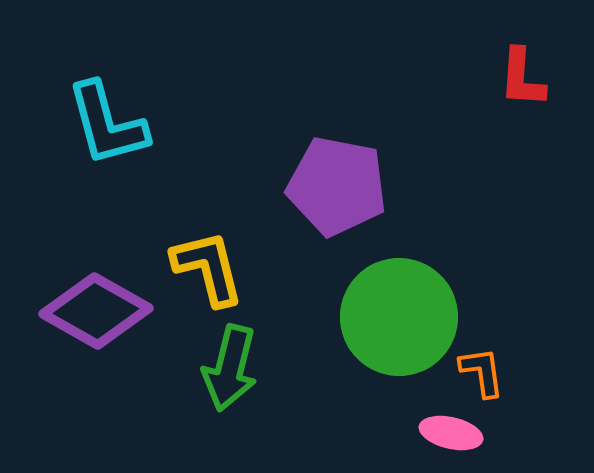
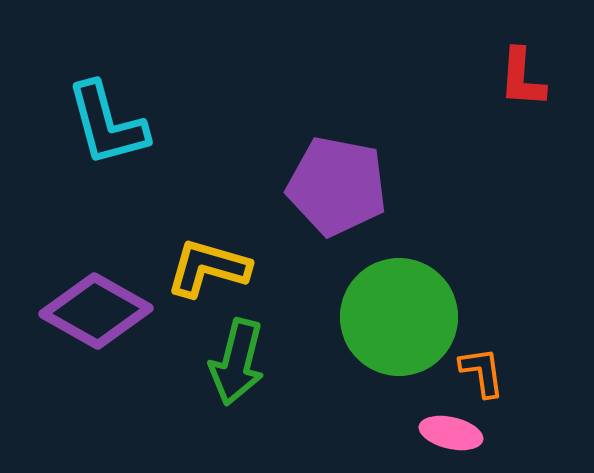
yellow L-shape: rotated 60 degrees counterclockwise
green arrow: moved 7 px right, 6 px up
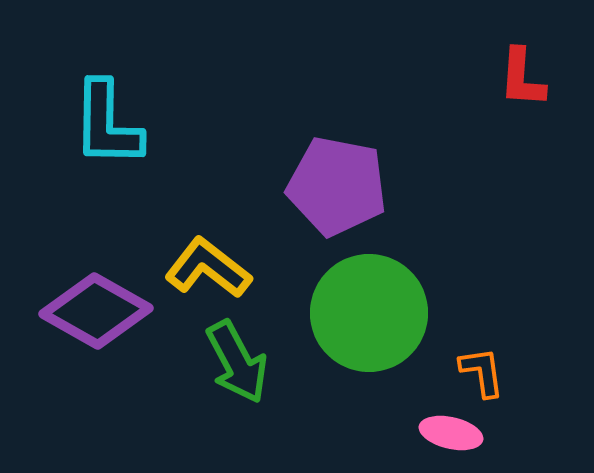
cyan L-shape: rotated 16 degrees clockwise
yellow L-shape: rotated 22 degrees clockwise
green circle: moved 30 px left, 4 px up
green arrow: rotated 42 degrees counterclockwise
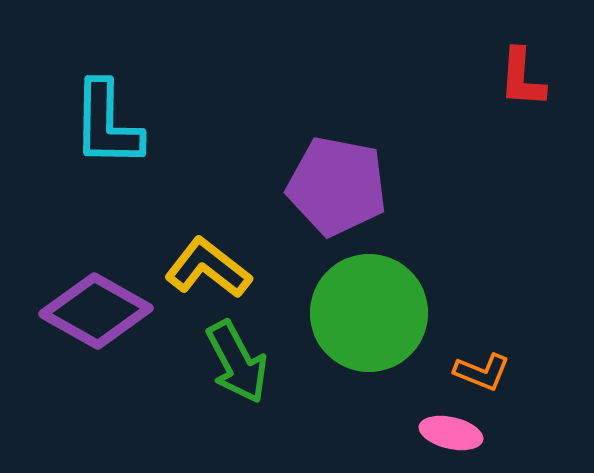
orange L-shape: rotated 120 degrees clockwise
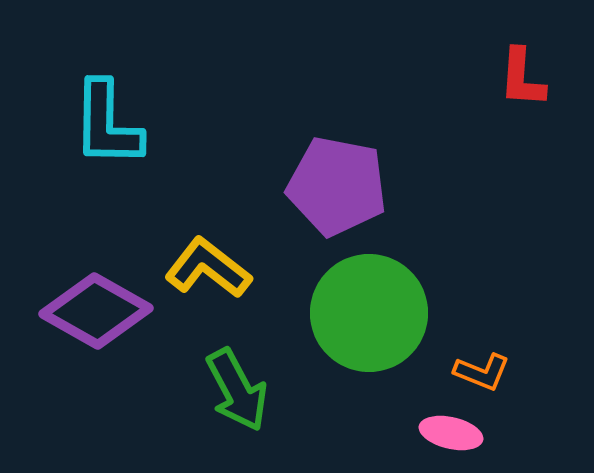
green arrow: moved 28 px down
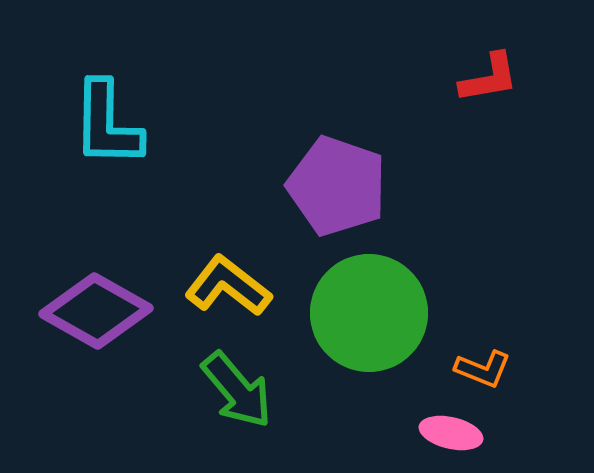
red L-shape: moved 33 px left; rotated 104 degrees counterclockwise
purple pentagon: rotated 8 degrees clockwise
yellow L-shape: moved 20 px right, 18 px down
orange L-shape: moved 1 px right, 3 px up
green arrow: rotated 12 degrees counterclockwise
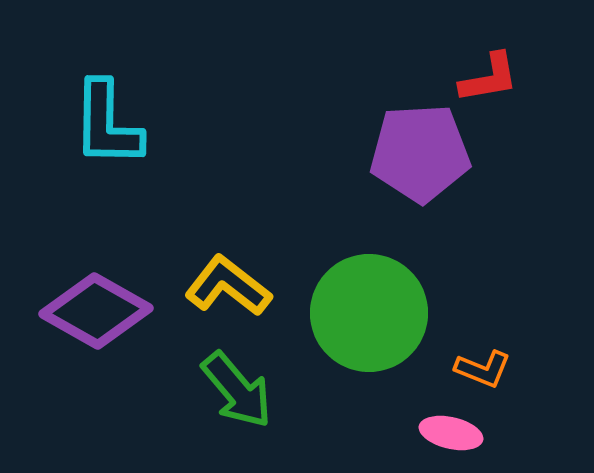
purple pentagon: moved 83 px right, 33 px up; rotated 22 degrees counterclockwise
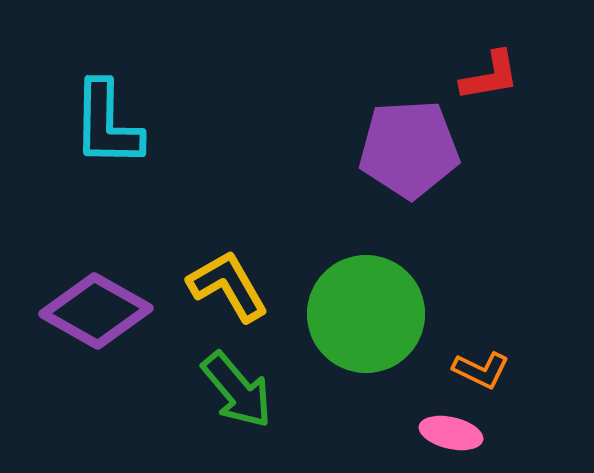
red L-shape: moved 1 px right, 2 px up
purple pentagon: moved 11 px left, 4 px up
yellow L-shape: rotated 22 degrees clockwise
green circle: moved 3 px left, 1 px down
orange L-shape: moved 2 px left, 1 px down; rotated 4 degrees clockwise
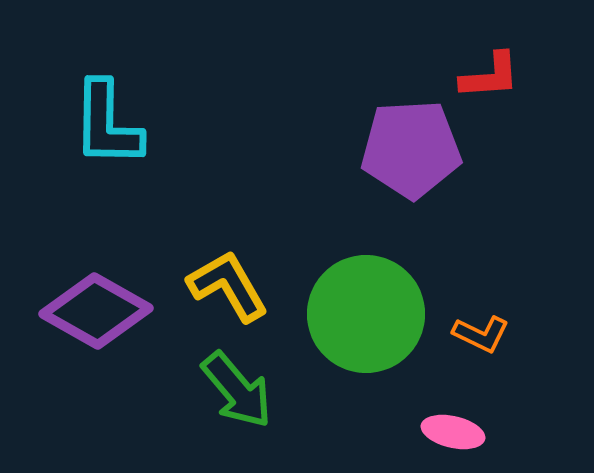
red L-shape: rotated 6 degrees clockwise
purple pentagon: moved 2 px right
orange L-shape: moved 36 px up
pink ellipse: moved 2 px right, 1 px up
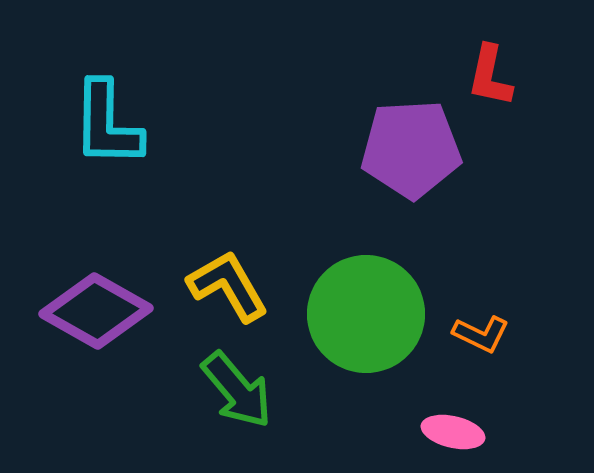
red L-shape: rotated 106 degrees clockwise
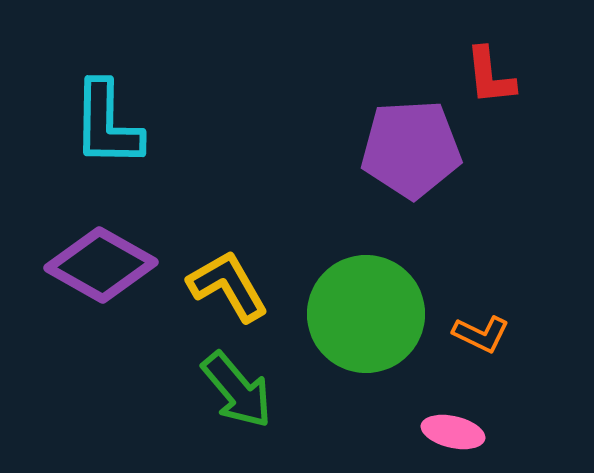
red L-shape: rotated 18 degrees counterclockwise
purple diamond: moved 5 px right, 46 px up
